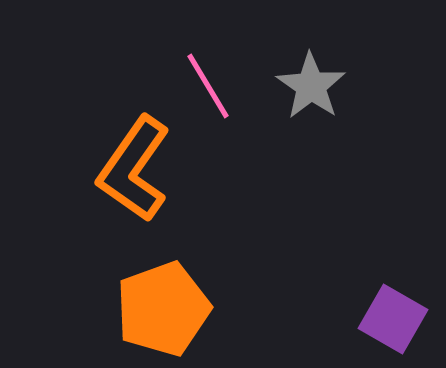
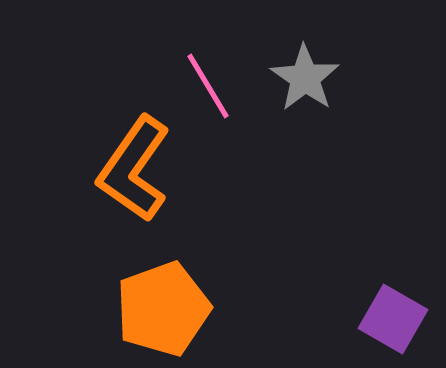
gray star: moved 6 px left, 8 px up
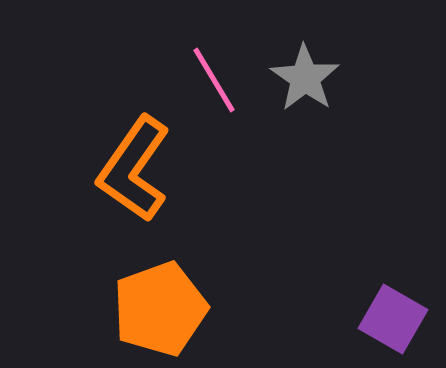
pink line: moved 6 px right, 6 px up
orange pentagon: moved 3 px left
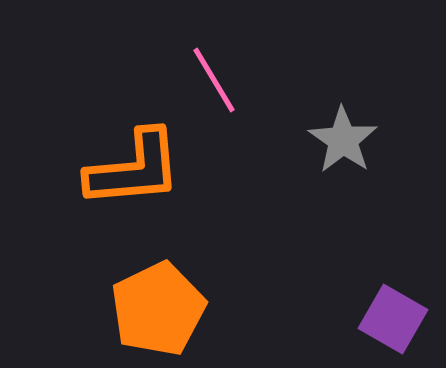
gray star: moved 38 px right, 62 px down
orange L-shape: rotated 130 degrees counterclockwise
orange pentagon: moved 2 px left; rotated 6 degrees counterclockwise
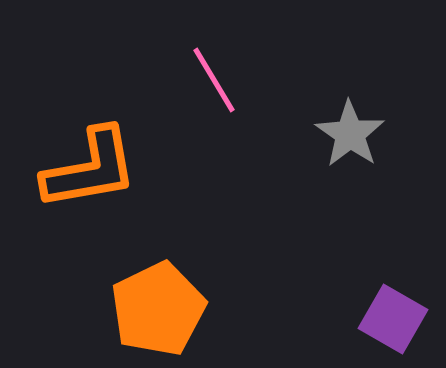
gray star: moved 7 px right, 6 px up
orange L-shape: moved 44 px left; rotated 5 degrees counterclockwise
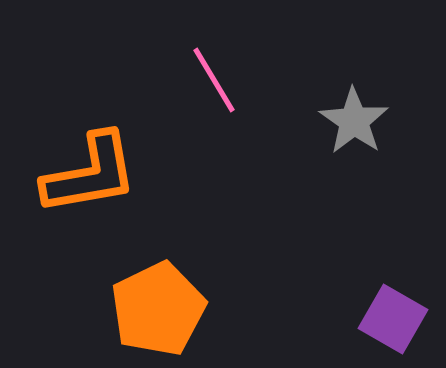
gray star: moved 4 px right, 13 px up
orange L-shape: moved 5 px down
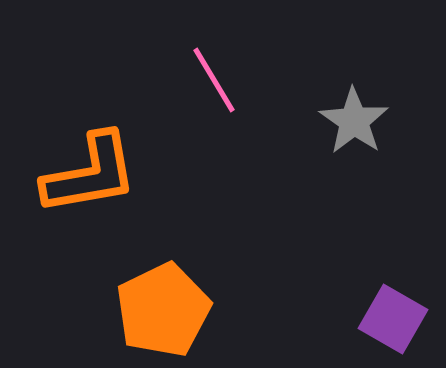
orange pentagon: moved 5 px right, 1 px down
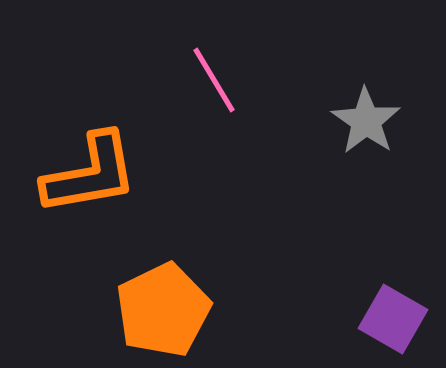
gray star: moved 12 px right
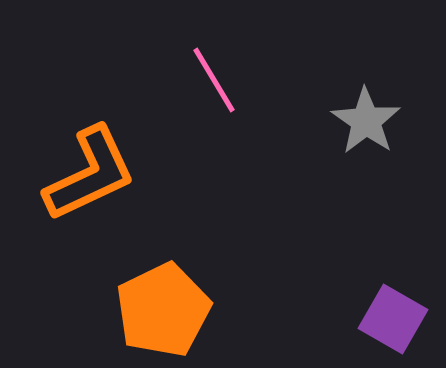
orange L-shape: rotated 15 degrees counterclockwise
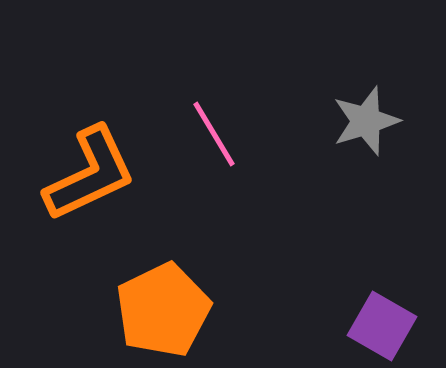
pink line: moved 54 px down
gray star: rotated 20 degrees clockwise
purple square: moved 11 px left, 7 px down
